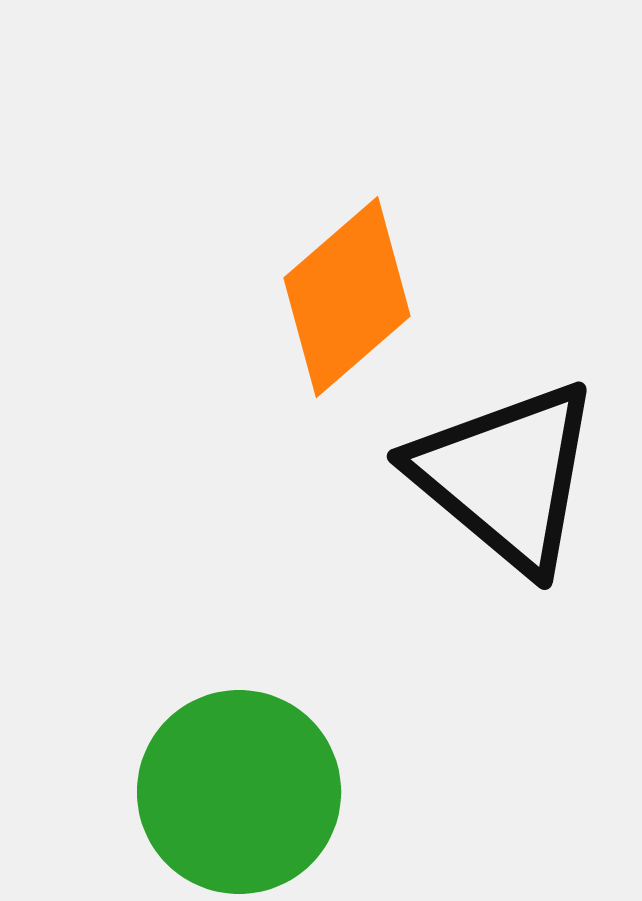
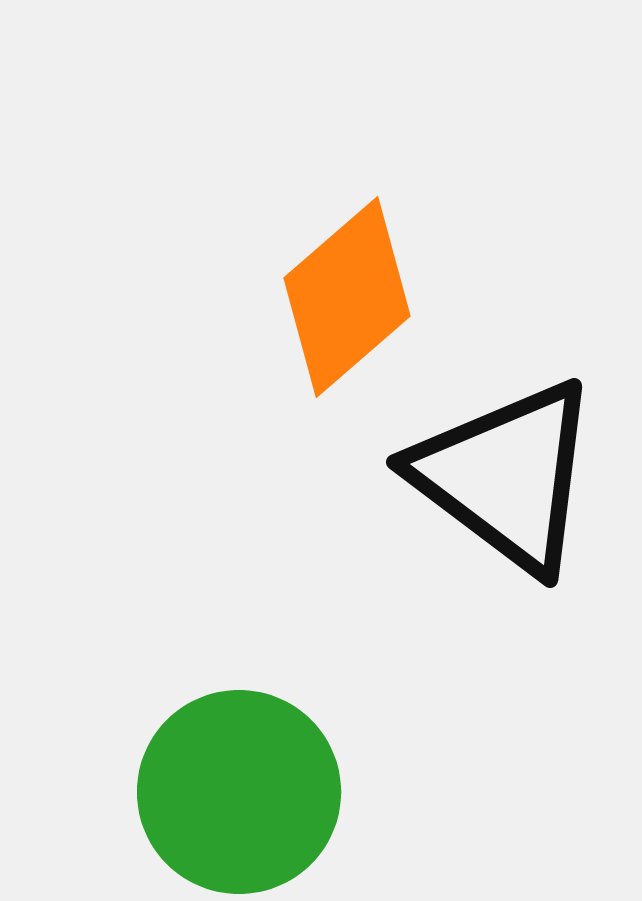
black triangle: rotated 3 degrees counterclockwise
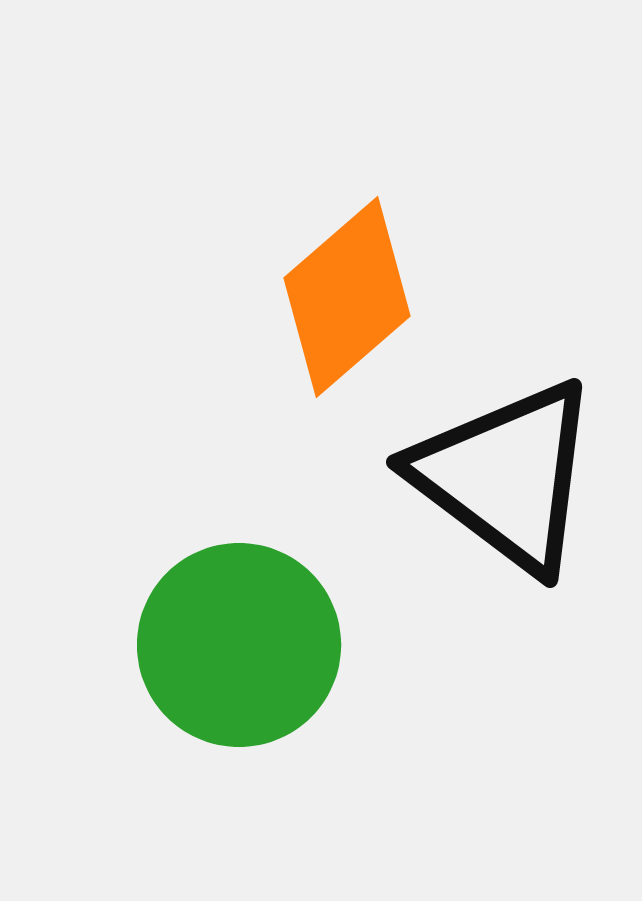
green circle: moved 147 px up
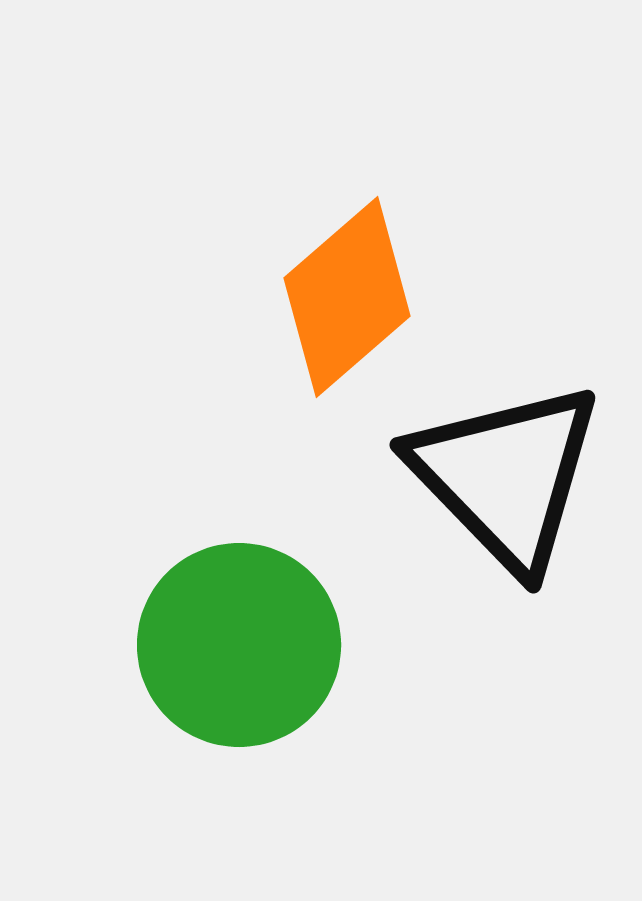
black triangle: rotated 9 degrees clockwise
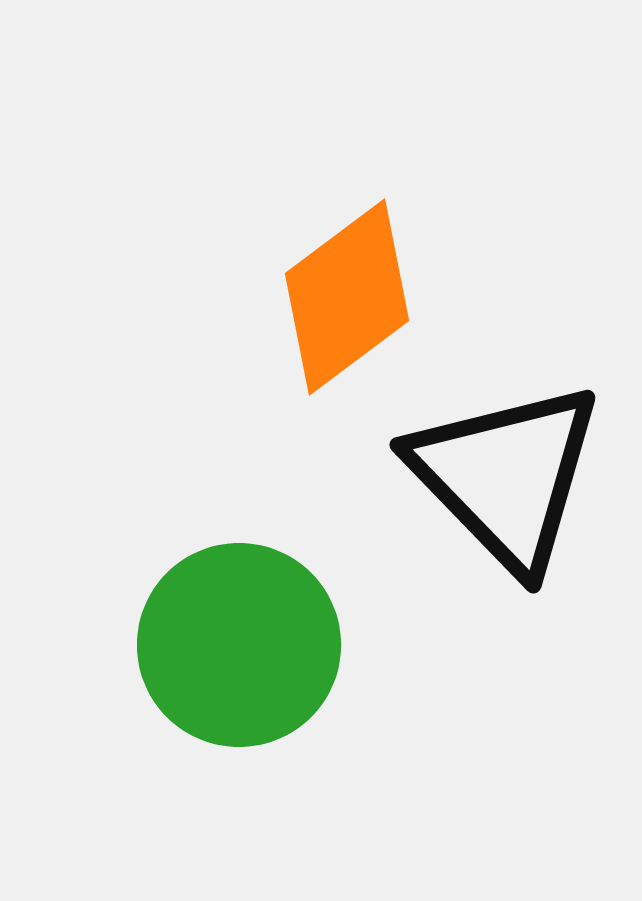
orange diamond: rotated 4 degrees clockwise
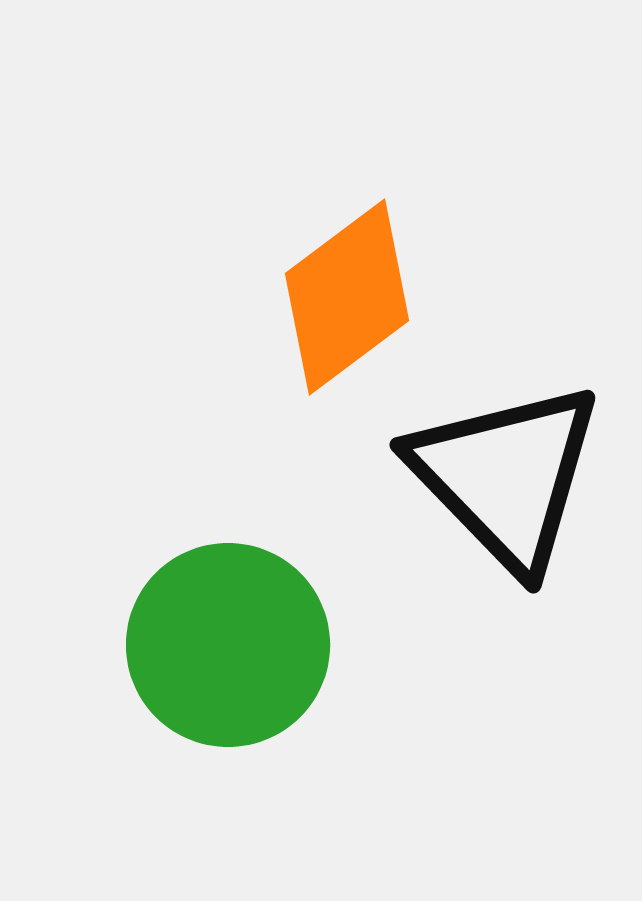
green circle: moved 11 px left
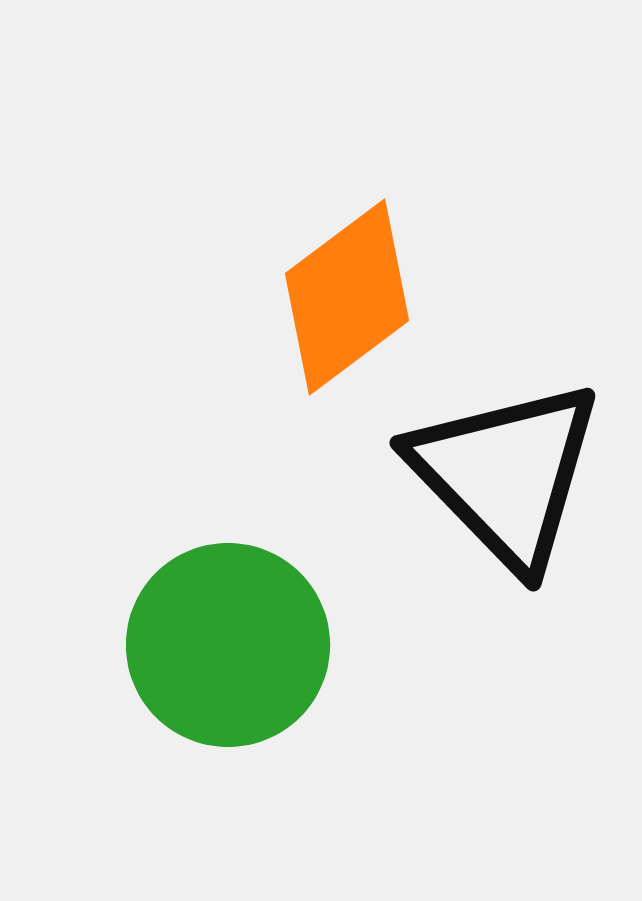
black triangle: moved 2 px up
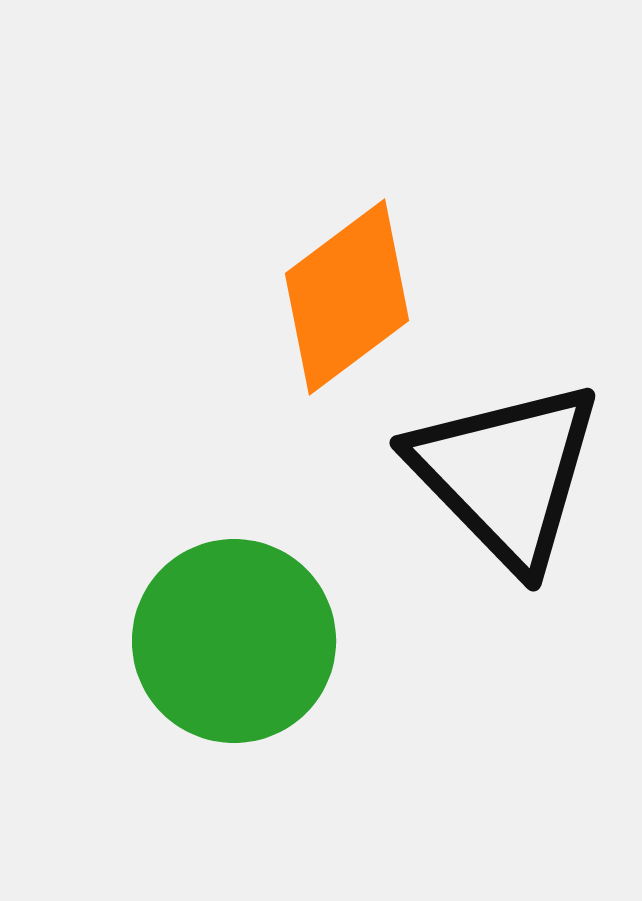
green circle: moved 6 px right, 4 px up
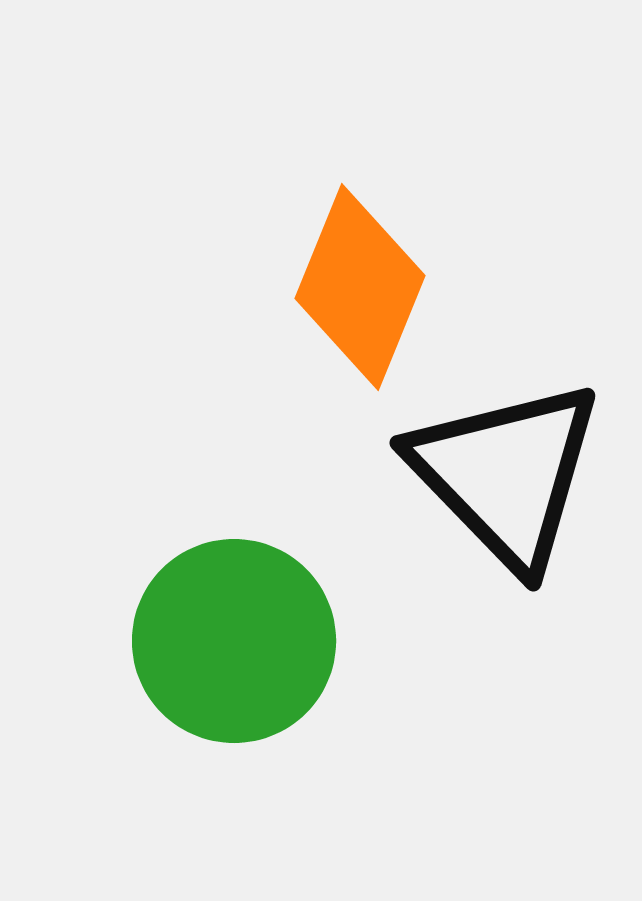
orange diamond: moved 13 px right, 10 px up; rotated 31 degrees counterclockwise
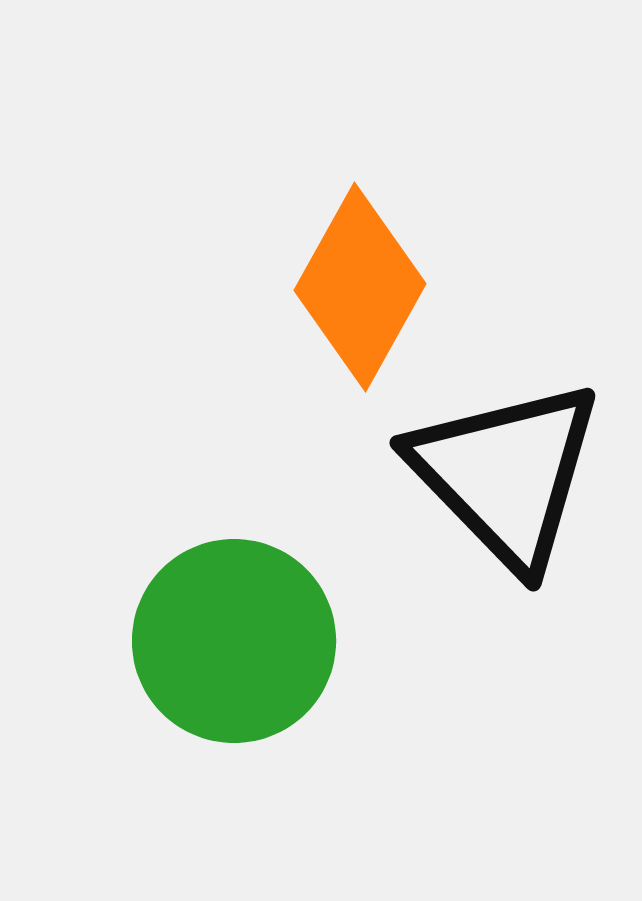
orange diamond: rotated 7 degrees clockwise
